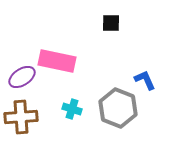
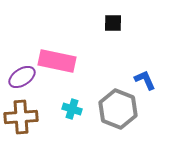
black square: moved 2 px right
gray hexagon: moved 1 px down
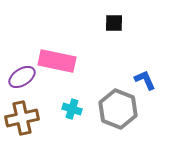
black square: moved 1 px right
brown cross: moved 1 px right, 1 px down; rotated 8 degrees counterclockwise
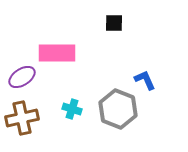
pink rectangle: moved 8 px up; rotated 12 degrees counterclockwise
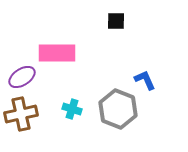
black square: moved 2 px right, 2 px up
brown cross: moved 1 px left, 4 px up
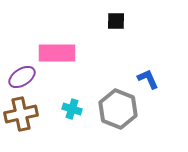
blue L-shape: moved 3 px right, 1 px up
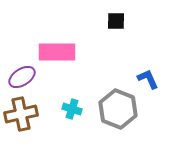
pink rectangle: moved 1 px up
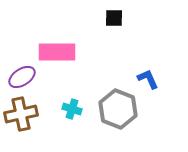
black square: moved 2 px left, 3 px up
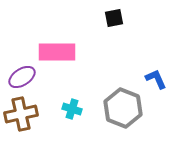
black square: rotated 12 degrees counterclockwise
blue L-shape: moved 8 px right
gray hexagon: moved 5 px right, 1 px up
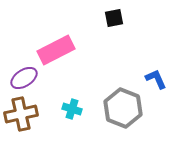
pink rectangle: moved 1 px left, 2 px up; rotated 27 degrees counterclockwise
purple ellipse: moved 2 px right, 1 px down
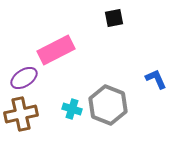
gray hexagon: moved 15 px left, 3 px up
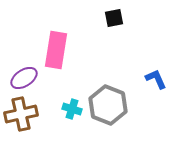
pink rectangle: rotated 54 degrees counterclockwise
